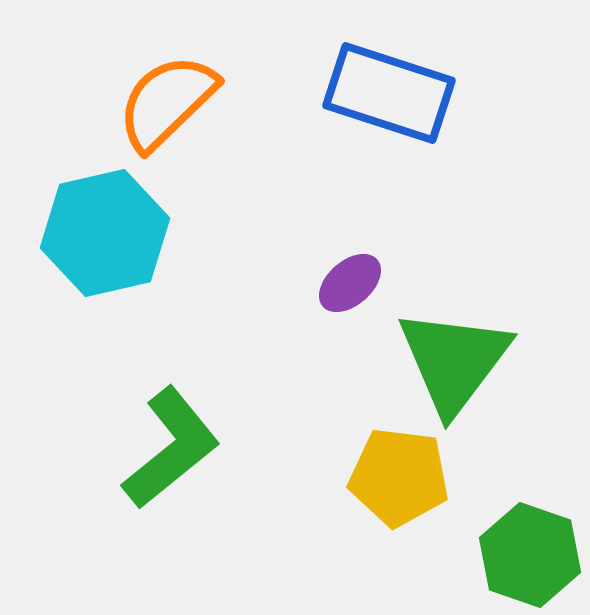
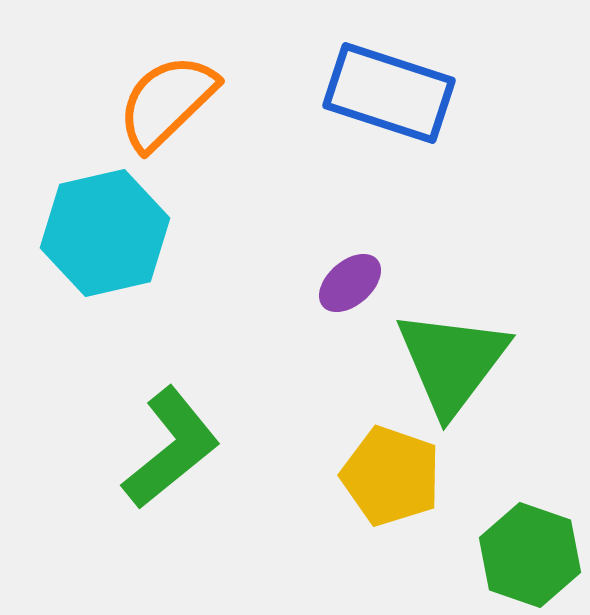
green triangle: moved 2 px left, 1 px down
yellow pentagon: moved 8 px left, 1 px up; rotated 12 degrees clockwise
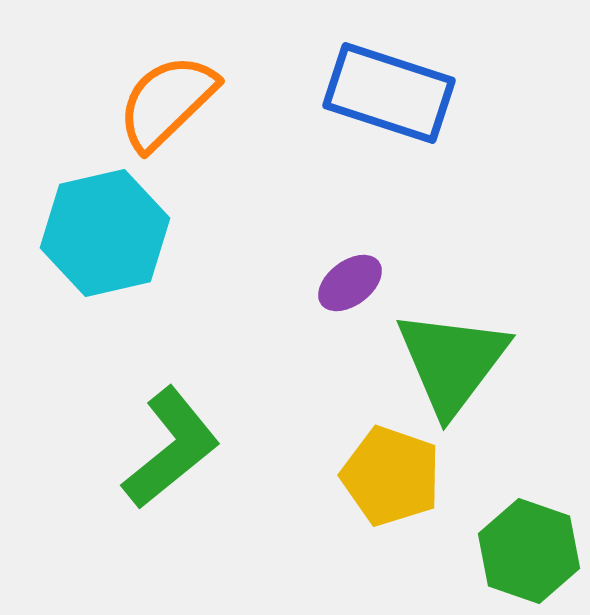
purple ellipse: rotated 4 degrees clockwise
green hexagon: moved 1 px left, 4 px up
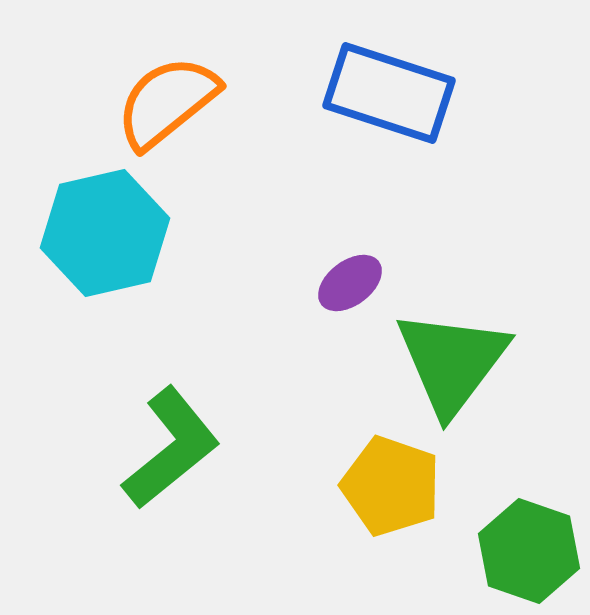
orange semicircle: rotated 5 degrees clockwise
yellow pentagon: moved 10 px down
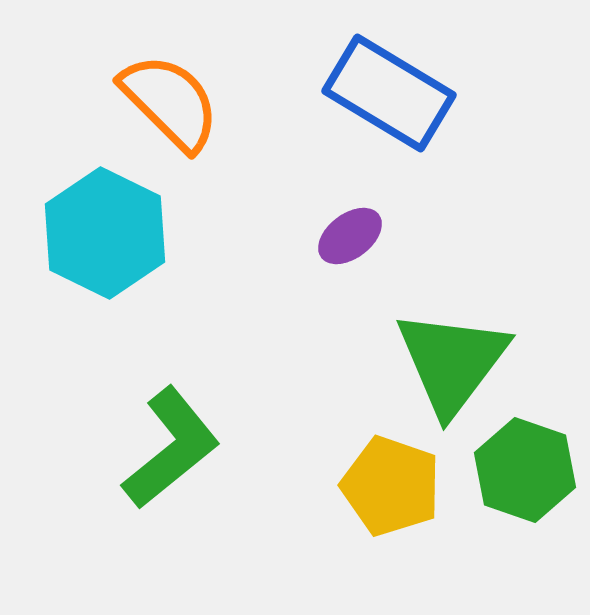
blue rectangle: rotated 13 degrees clockwise
orange semicircle: moved 3 px right; rotated 84 degrees clockwise
cyan hexagon: rotated 21 degrees counterclockwise
purple ellipse: moved 47 px up
green hexagon: moved 4 px left, 81 px up
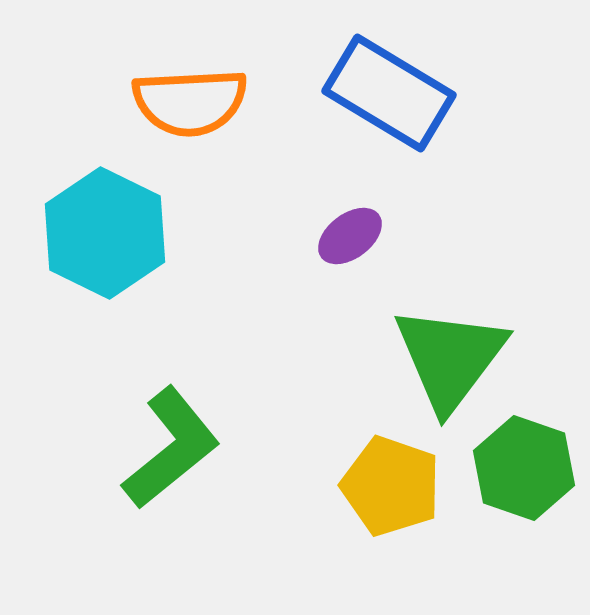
orange semicircle: moved 20 px right; rotated 132 degrees clockwise
green triangle: moved 2 px left, 4 px up
green hexagon: moved 1 px left, 2 px up
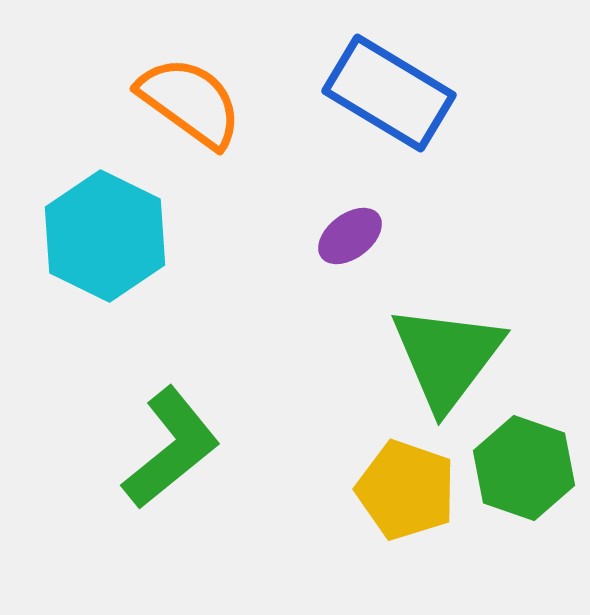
orange semicircle: rotated 141 degrees counterclockwise
cyan hexagon: moved 3 px down
green triangle: moved 3 px left, 1 px up
yellow pentagon: moved 15 px right, 4 px down
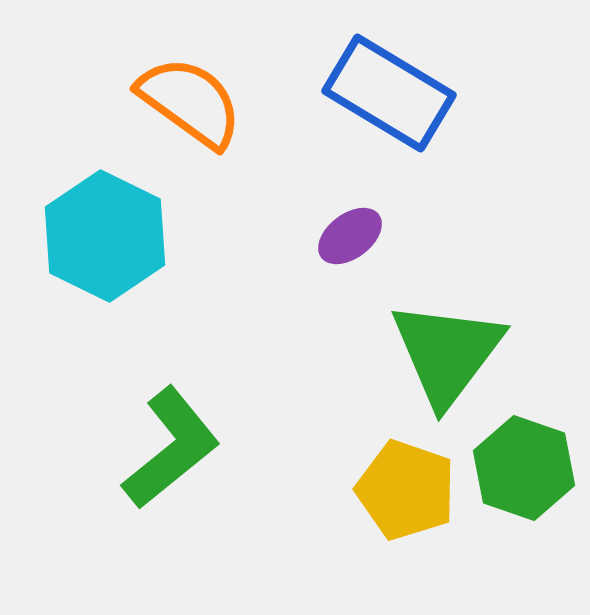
green triangle: moved 4 px up
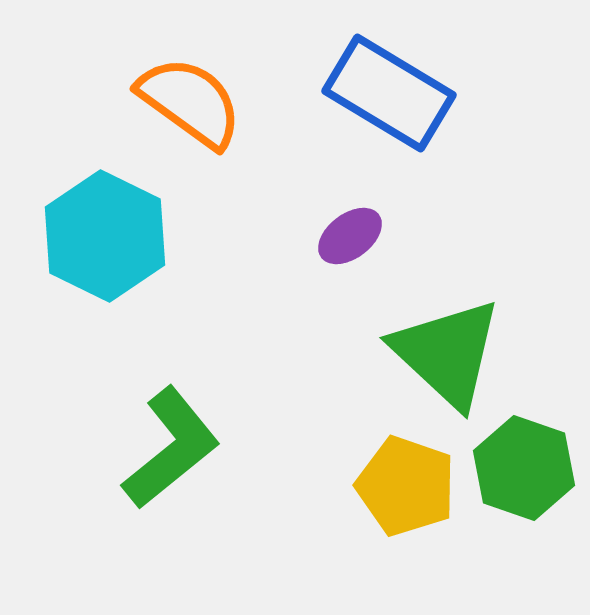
green triangle: rotated 24 degrees counterclockwise
yellow pentagon: moved 4 px up
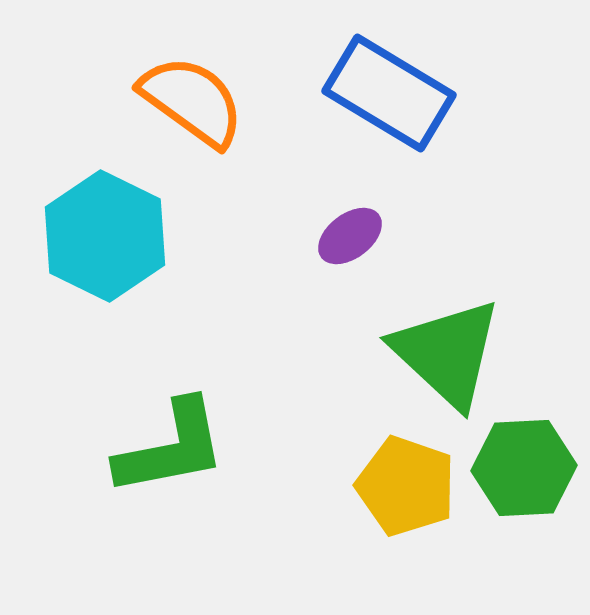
orange semicircle: moved 2 px right, 1 px up
green L-shape: rotated 28 degrees clockwise
green hexagon: rotated 22 degrees counterclockwise
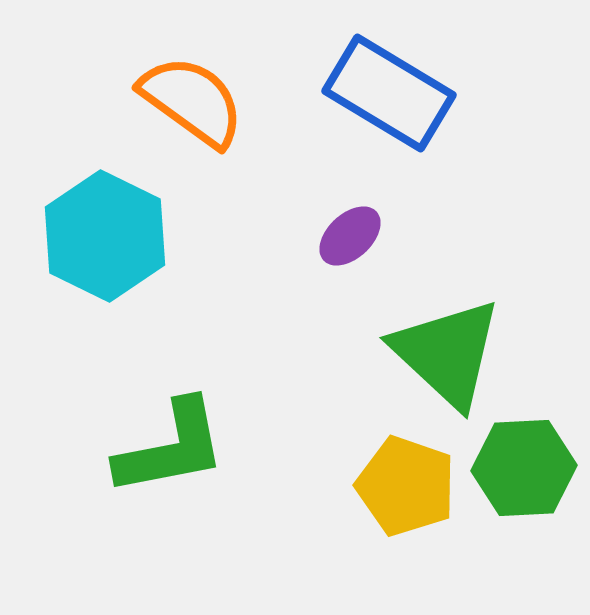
purple ellipse: rotated 6 degrees counterclockwise
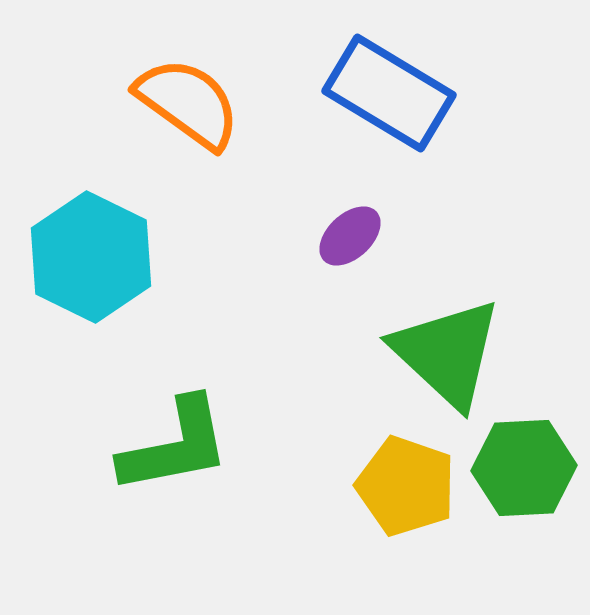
orange semicircle: moved 4 px left, 2 px down
cyan hexagon: moved 14 px left, 21 px down
green L-shape: moved 4 px right, 2 px up
